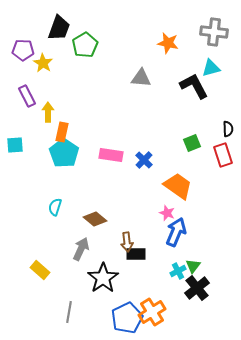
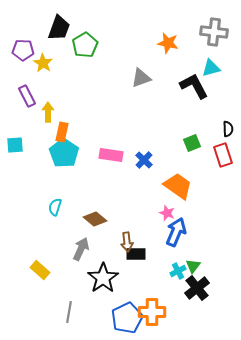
gray triangle: rotated 25 degrees counterclockwise
orange cross: rotated 32 degrees clockwise
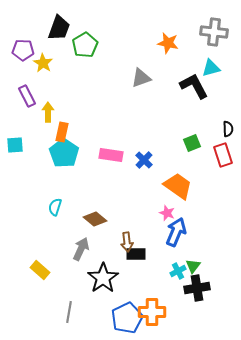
black cross: rotated 30 degrees clockwise
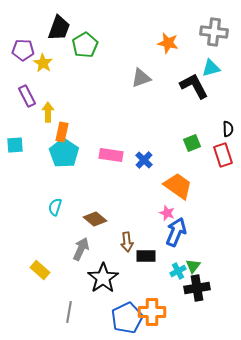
black rectangle: moved 10 px right, 2 px down
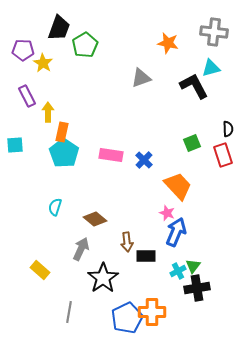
orange trapezoid: rotated 12 degrees clockwise
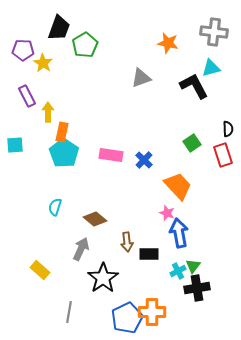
green square: rotated 12 degrees counterclockwise
blue arrow: moved 3 px right, 1 px down; rotated 32 degrees counterclockwise
black rectangle: moved 3 px right, 2 px up
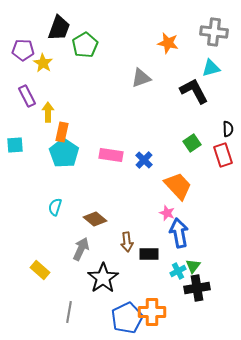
black L-shape: moved 5 px down
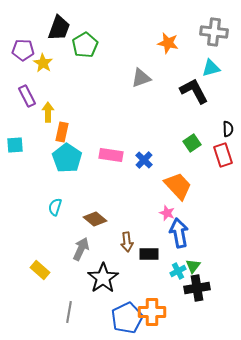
cyan pentagon: moved 3 px right, 5 px down
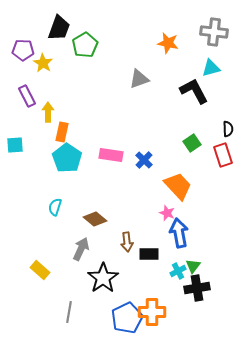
gray triangle: moved 2 px left, 1 px down
